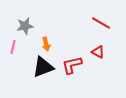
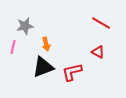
red L-shape: moved 7 px down
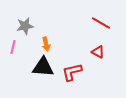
black triangle: rotated 25 degrees clockwise
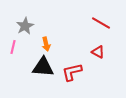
gray star: rotated 18 degrees counterclockwise
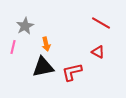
black triangle: rotated 15 degrees counterclockwise
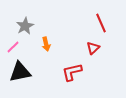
red line: rotated 36 degrees clockwise
pink line: rotated 32 degrees clockwise
red triangle: moved 5 px left, 4 px up; rotated 48 degrees clockwise
black triangle: moved 23 px left, 5 px down
